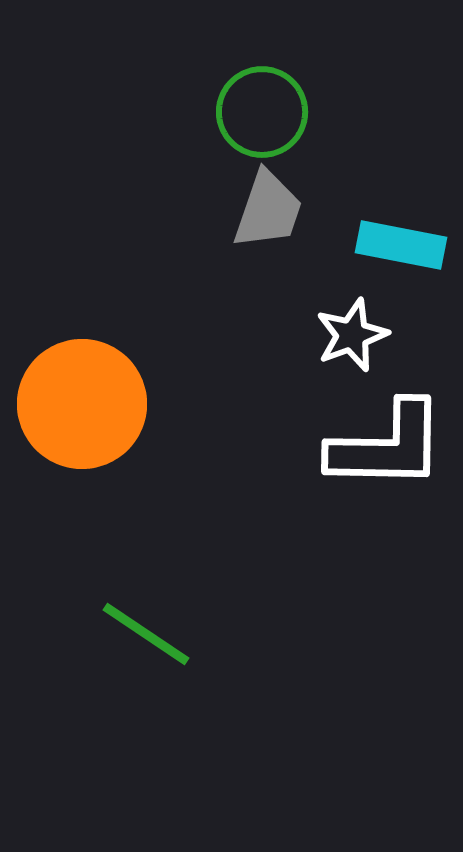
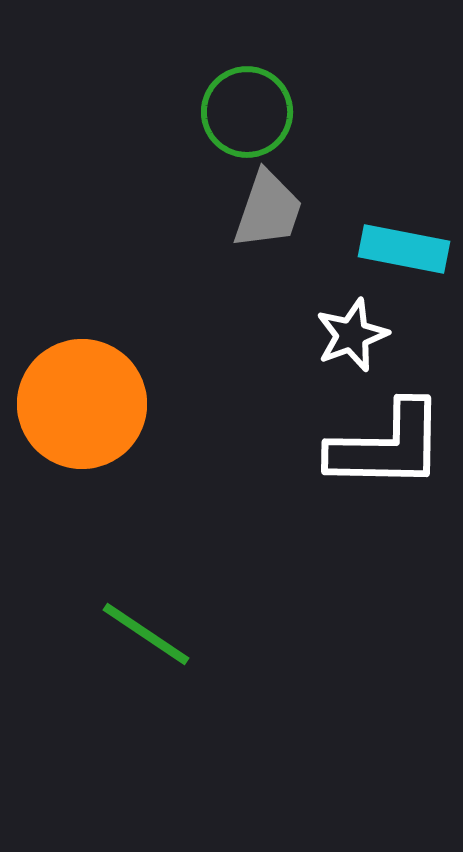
green circle: moved 15 px left
cyan rectangle: moved 3 px right, 4 px down
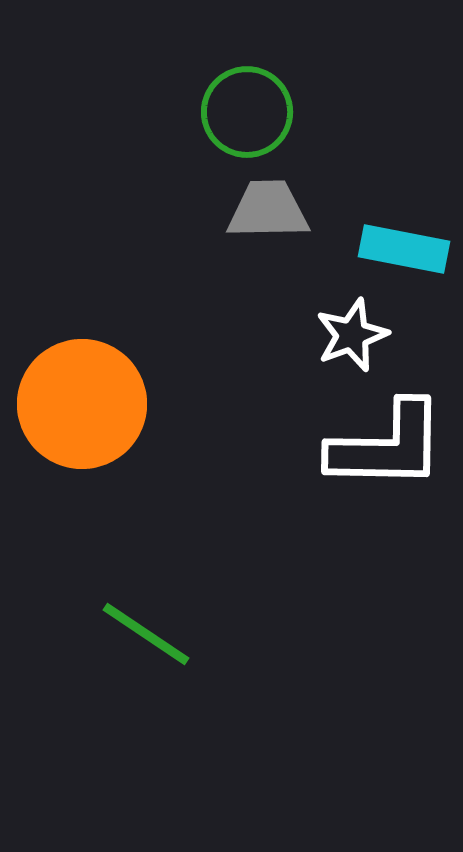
gray trapezoid: rotated 110 degrees counterclockwise
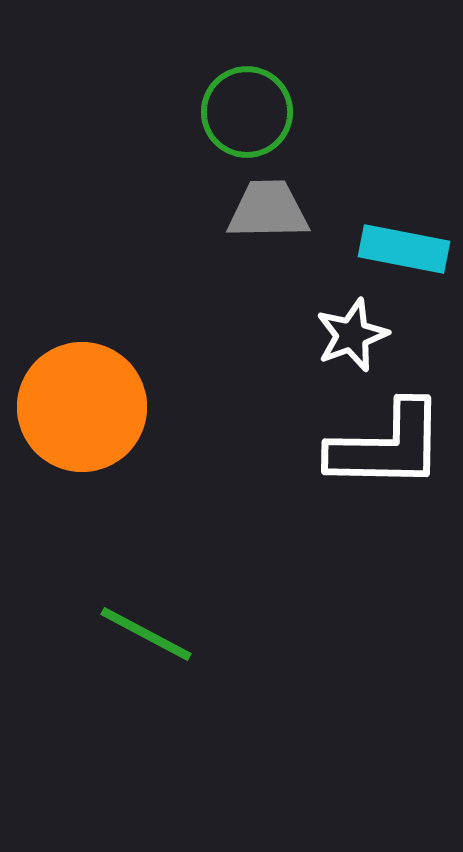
orange circle: moved 3 px down
green line: rotated 6 degrees counterclockwise
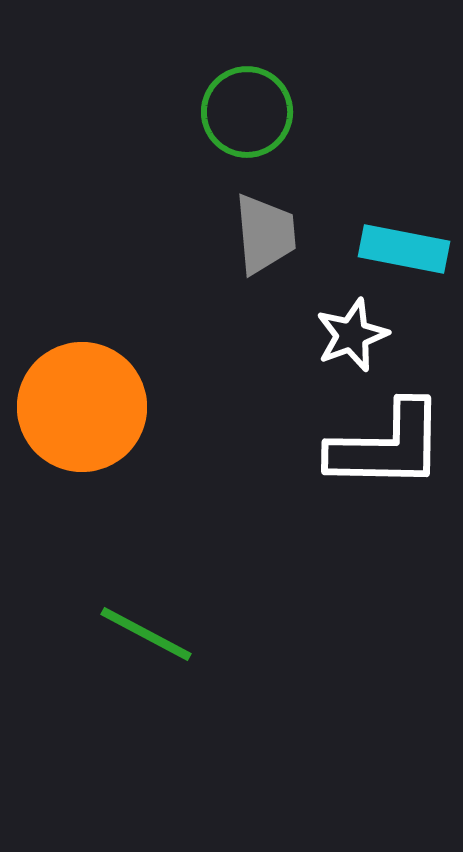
gray trapezoid: moved 3 px left, 24 px down; rotated 86 degrees clockwise
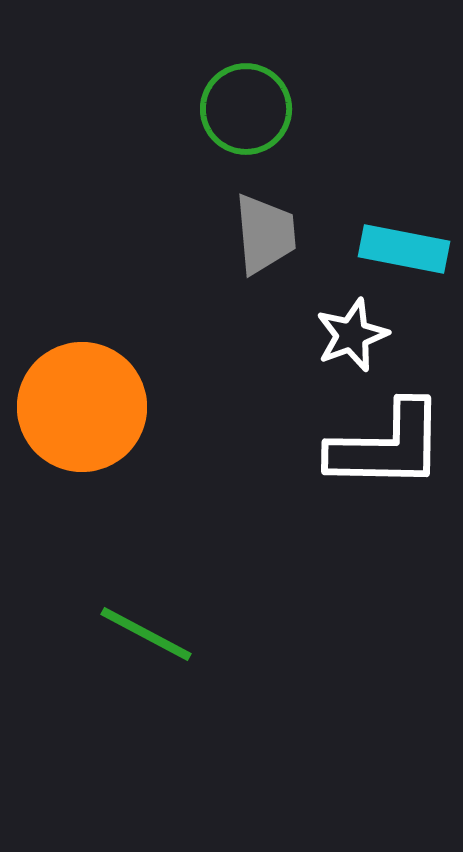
green circle: moved 1 px left, 3 px up
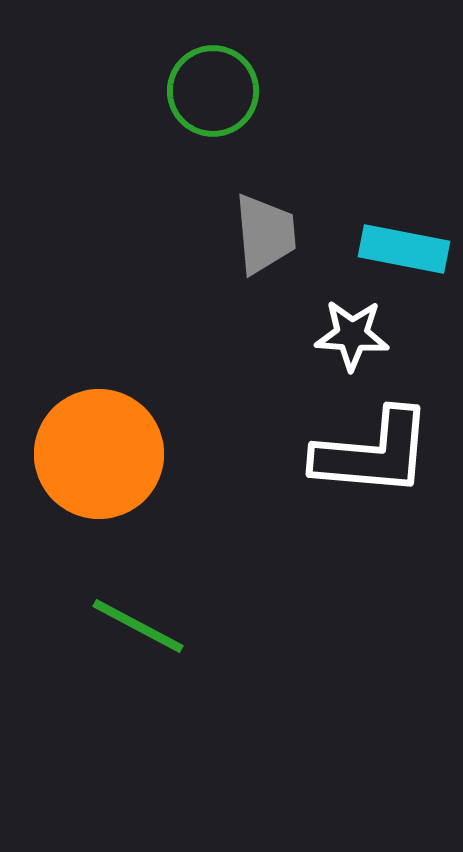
green circle: moved 33 px left, 18 px up
white star: rotated 24 degrees clockwise
orange circle: moved 17 px right, 47 px down
white L-shape: moved 14 px left, 7 px down; rotated 4 degrees clockwise
green line: moved 8 px left, 8 px up
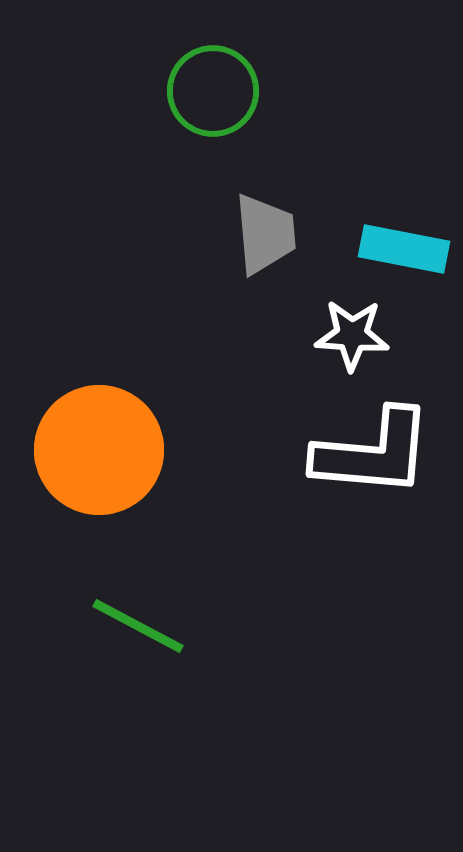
orange circle: moved 4 px up
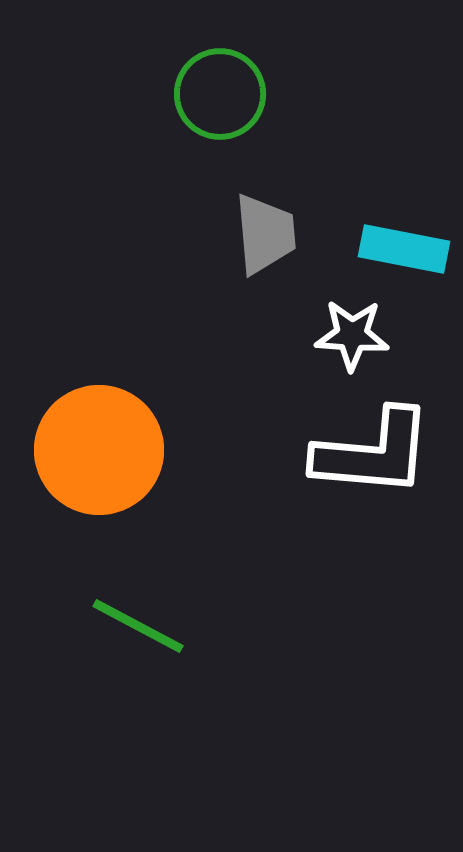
green circle: moved 7 px right, 3 px down
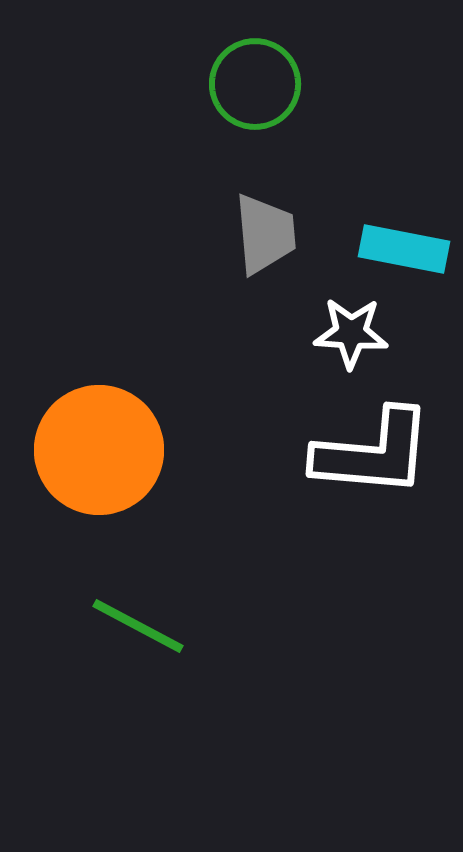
green circle: moved 35 px right, 10 px up
white star: moved 1 px left, 2 px up
